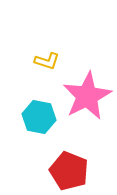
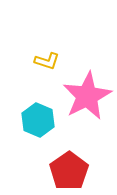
cyan hexagon: moved 1 px left, 3 px down; rotated 12 degrees clockwise
red pentagon: rotated 15 degrees clockwise
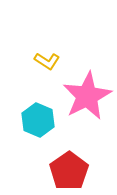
yellow L-shape: rotated 15 degrees clockwise
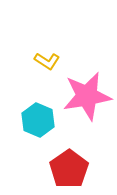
pink star: rotated 18 degrees clockwise
red pentagon: moved 2 px up
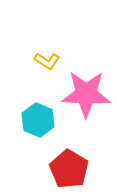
pink star: moved 1 px left, 2 px up; rotated 12 degrees clockwise
red pentagon: rotated 6 degrees counterclockwise
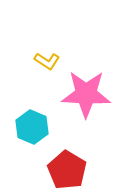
cyan hexagon: moved 6 px left, 7 px down
red pentagon: moved 2 px left, 1 px down
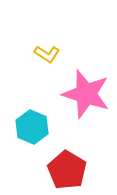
yellow L-shape: moved 7 px up
pink star: rotated 15 degrees clockwise
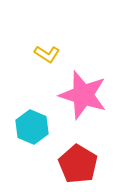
pink star: moved 3 px left, 1 px down
red pentagon: moved 11 px right, 6 px up
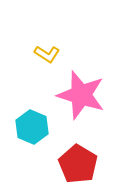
pink star: moved 2 px left
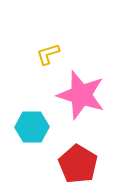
yellow L-shape: moved 1 px right; rotated 130 degrees clockwise
cyan hexagon: rotated 24 degrees counterclockwise
